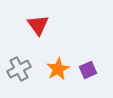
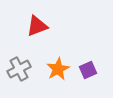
red triangle: moved 1 px left, 1 px down; rotated 45 degrees clockwise
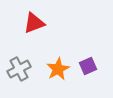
red triangle: moved 3 px left, 3 px up
purple square: moved 4 px up
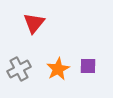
red triangle: rotated 30 degrees counterclockwise
purple square: rotated 24 degrees clockwise
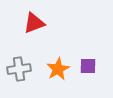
red triangle: rotated 30 degrees clockwise
gray cross: rotated 20 degrees clockwise
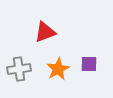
red triangle: moved 11 px right, 9 px down
purple square: moved 1 px right, 2 px up
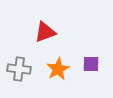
purple square: moved 2 px right
gray cross: rotated 15 degrees clockwise
